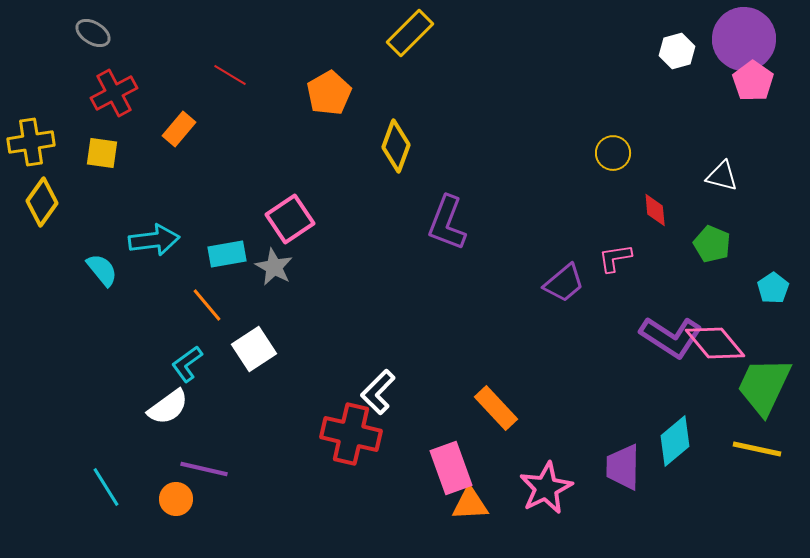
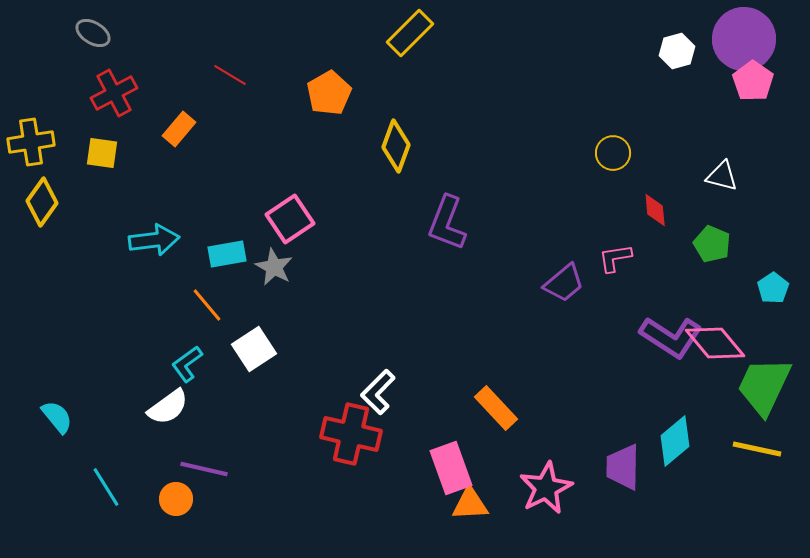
cyan semicircle at (102, 270): moved 45 px left, 147 px down
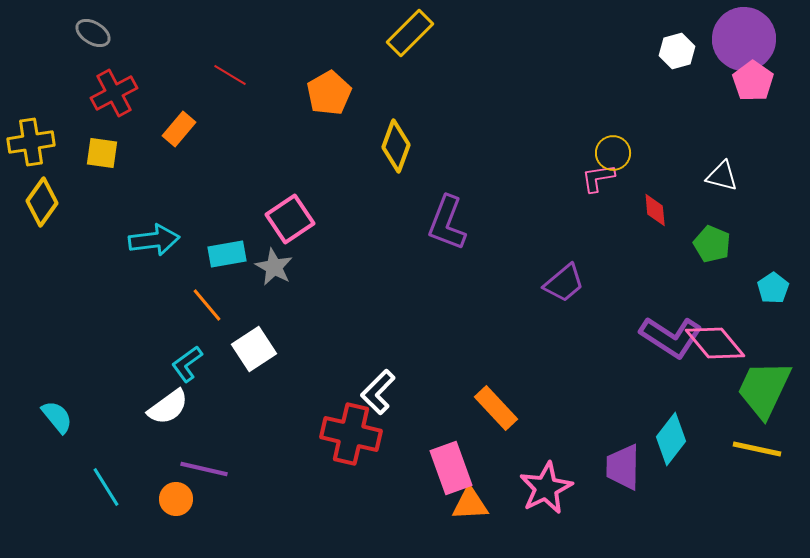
pink L-shape at (615, 258): moved 17 px left, 80 px up
green trapezoid at (764, 386): moved 3 px down
cyan diamond at (675, 441): moved 4 px left, 2 px up; rotated 12 degrees counterclockwise
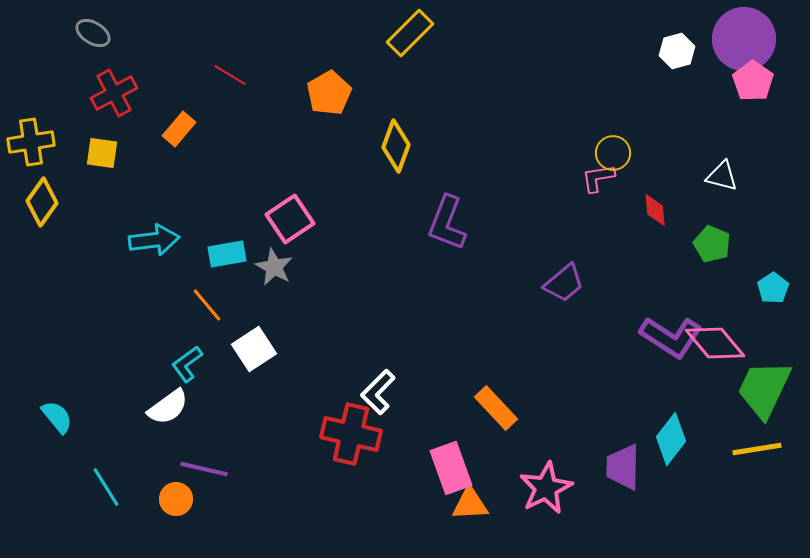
yellow line at (757, 449): rotated 21 degrees counterclockwise
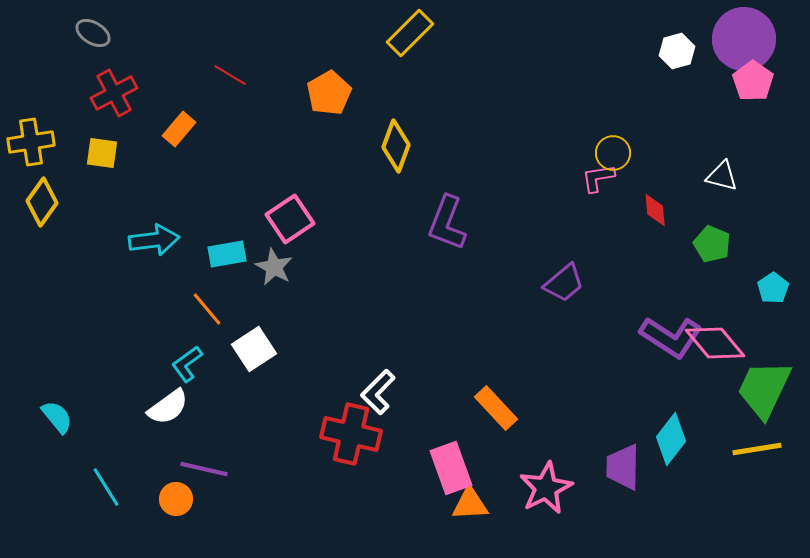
orange line at (207, 305): moved 4 px down
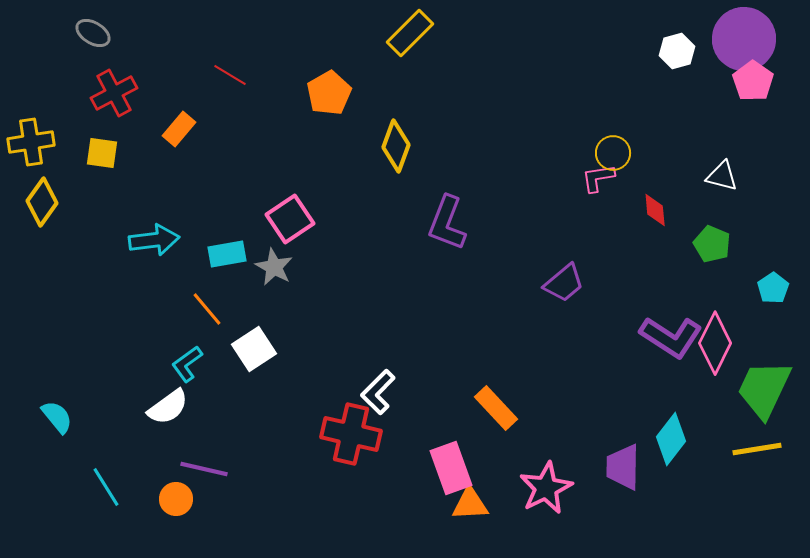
pink diamond at (715, 343): rotated 66 degrees clockwise
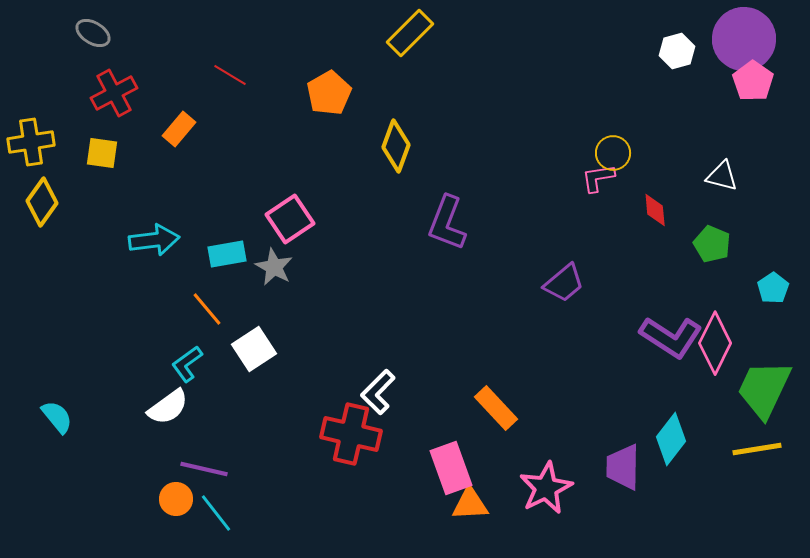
cyan line at (106, 487): moved 110 px right, 26 px down; rotated 6 degrees counterclockwise
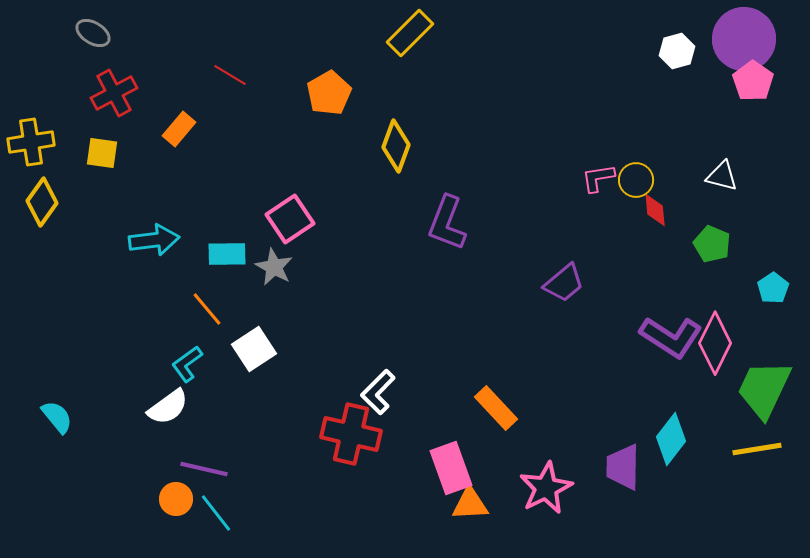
yellow circle at (613, 153): moved 23 px right, 27 px down
cyan rectangle at (227, 254): rotated 9 degrees clockwise
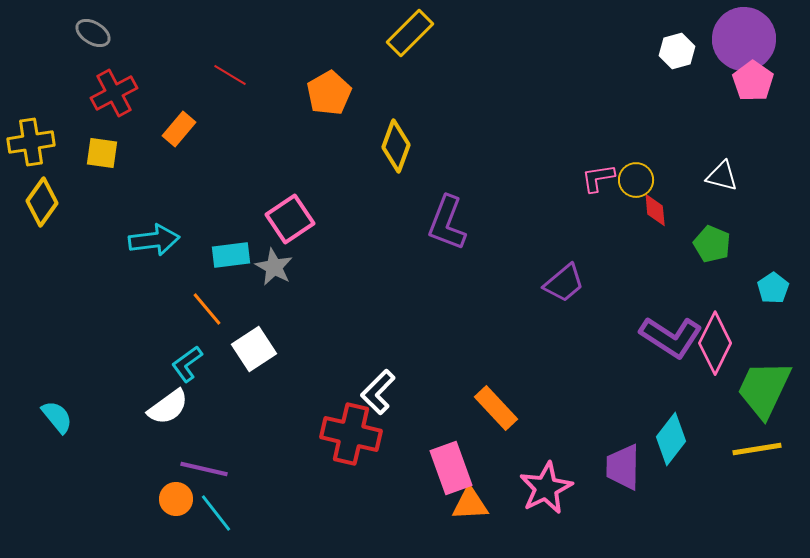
cyan rectangle at (227, 254): moved 4 px right, 1 px down; rotated 6 degrees counterclockwise
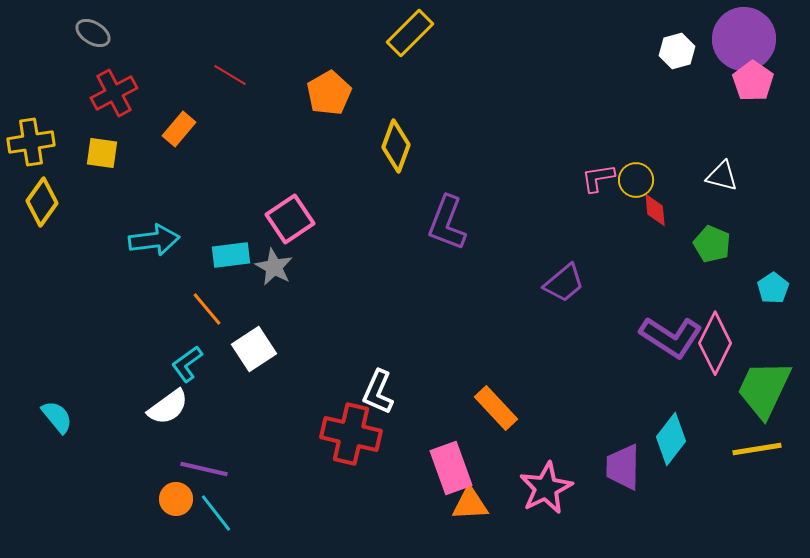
white L-shape at (378, 392): rotated 21 degrees counterclockwise
